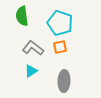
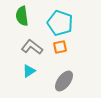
gray L-shape: moved 1 px left, 1 px up
cyan triangle: moved 2 px left
gray ellipse: rotated 35 degrees clockwise
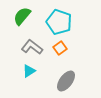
green semicircle: rotated 48 degrees clockwise
cyan pentagon: moved 1 px left, 1 px up
orange square: moved 1 px down; rotated 24 degrees counterclockwise
gray ellipse: moved 2 px right
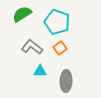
green semicircle: moved 2 px up; rotated 18 degrees clockwise
cyan pentagon: moved 2 px left
cyan triangle: moved 11 px right; rotated 32 degrees clockwise
gray ellipse: rotated 35 degrees counterclockwise
